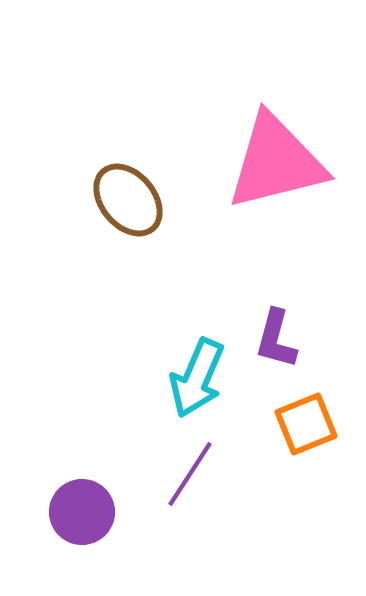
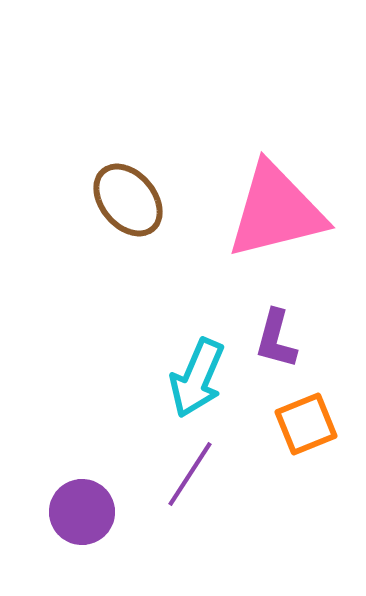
pink triangle: moved 49 px down
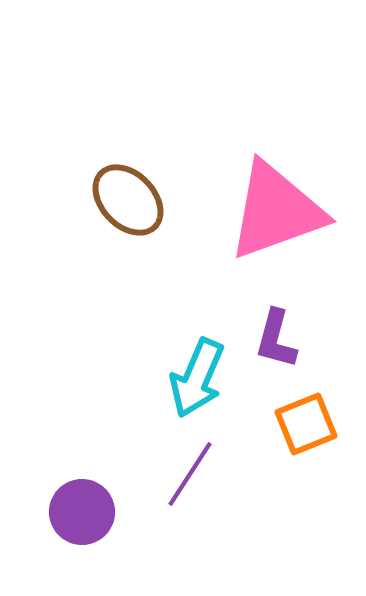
brown ellipse: rotated 4 degrees counterclockwise
pink triangle: rotated 6 degrees counterclockwise
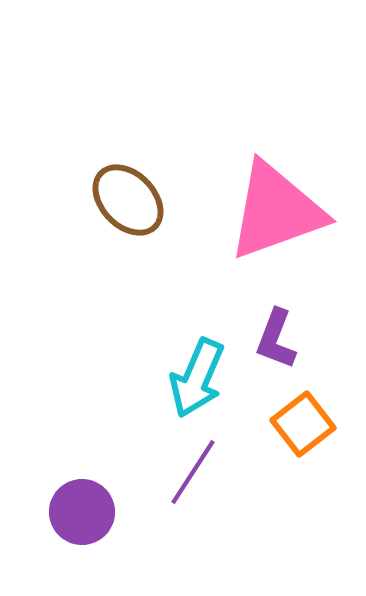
purple L-shape: rotated 6 degrees clockwise
orange square: moved 3 px left; rotated 16 degrees counterclockwise
purple line: moved 3 px right, 2 px up
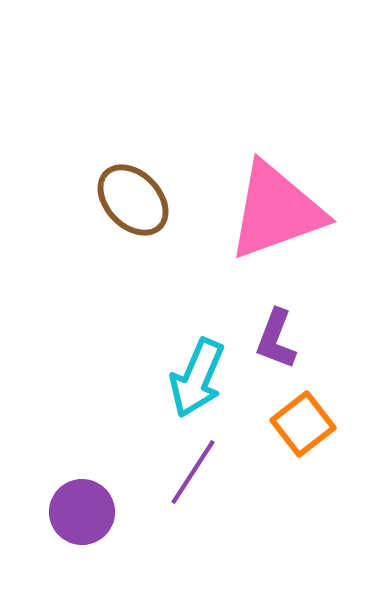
brown ellipse: moved 5 px right
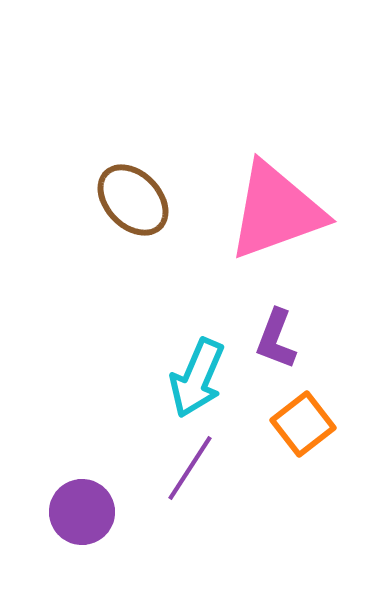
purple line: moved 3 px left, 4 px up
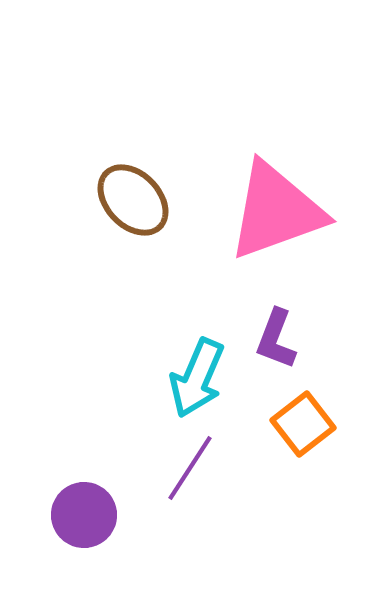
purple circle: moved 2 px right, 3 px down
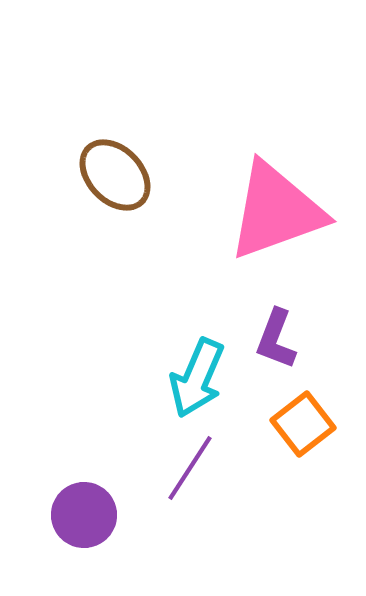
brown ellipse: moved 18 px left, 25 px up
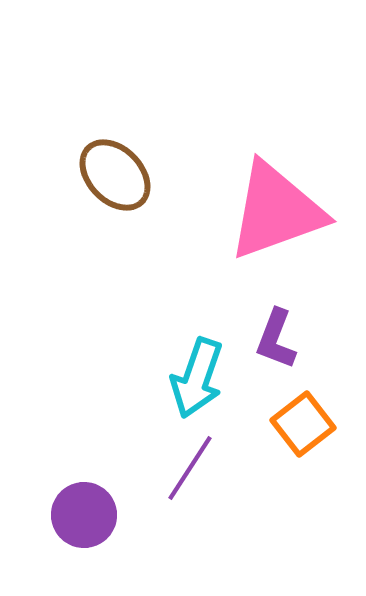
cyan arrow: rotated 4 degrees counterclockwise
